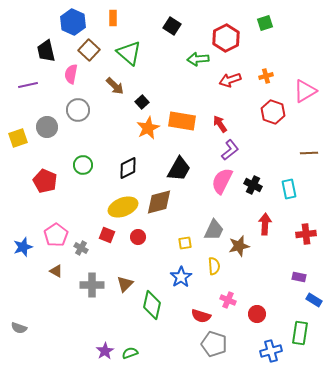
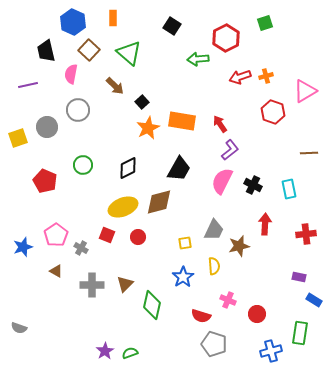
red arrow at (230, 80): moved 10 px right, 3 px up
blue star at (181, 277): moved 2 px right
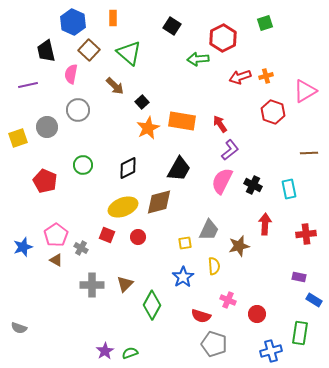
red hexagon at (226, 38): moved 3 px left
gray trapezoid at (214, 230): moved 5 px left
brown triangle at (56, 271): moved 11 px up
green diamond at (152, 305): rotated 16 degrees clockwise
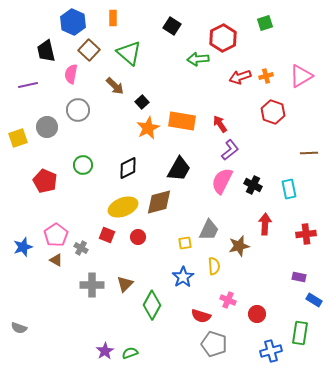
pink triangle at (305, 91): moved 4 px left, 15 px up
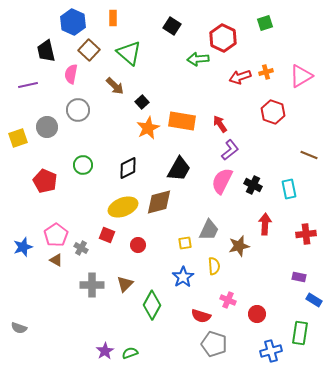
red hexagon at (223, 38): rotated 8 degrees counterclockwise
orange cross at (266, 76): moved 4 px up
brown line at (309, 153): moved 2 px down; rotated 24 degrees clockwise
red circle at (138, 237): moved 8 px down
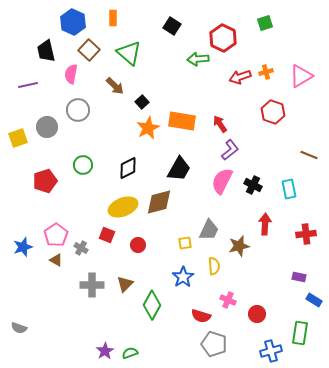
red pentagon at (45, 181): rotated 30 degrees clockwise
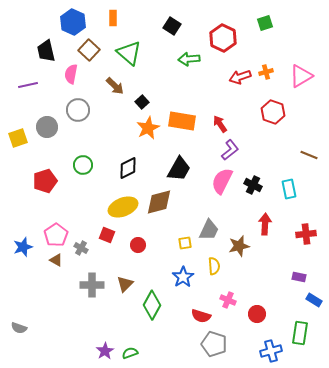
green arrow at (198, 59): moved 9 px left
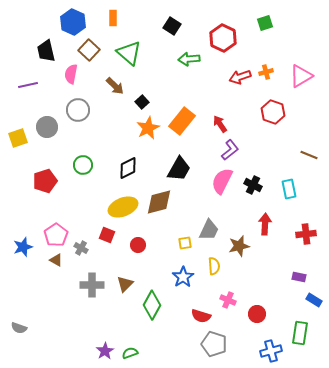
orange rectangle at (182, 121): rotated 60 degrees counterclockwise
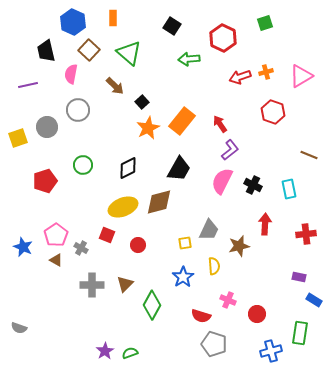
blue star at (23, 247): rotated 30 degrees counterclockwise
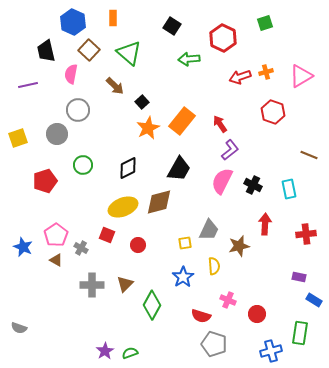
gray circle at (47, 127): moved 10 px right, 7 px down
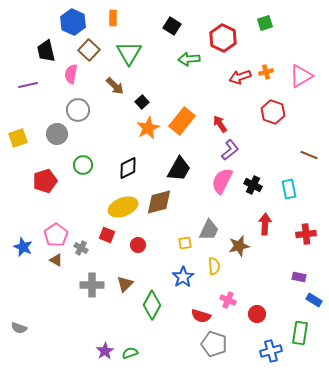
green triangle at (129, 53): rotated 20 degrees clockwise
